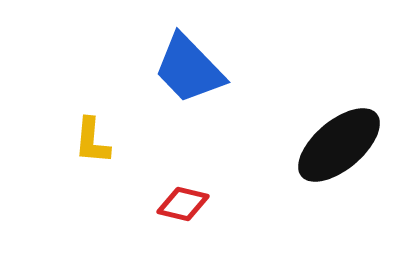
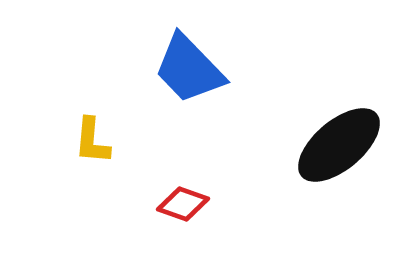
red diamond: rotated 6 degrees clockwise
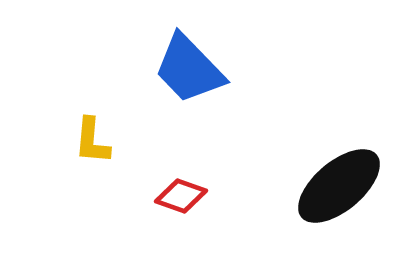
black ellipse: moved 41 px down
red diamond: moved 2 px left, 8 px up
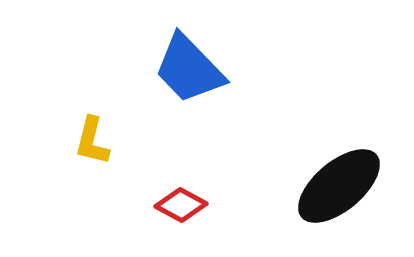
yellow L-shape: rotated 9 degrees clockwise
red diamond: moved 9 px down; rotated 9 degrees clockwise
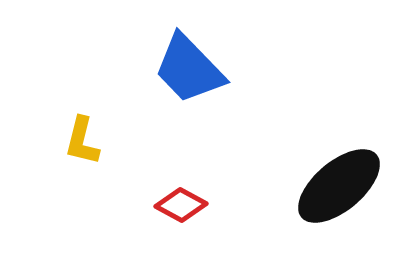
yellow L-shape: moved 10 px left
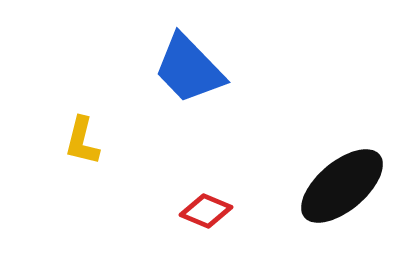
black ellipse: moved 3 px right
red diamond: moved 25 px right, 6 px down; rotated 6 degrees counterclockwise
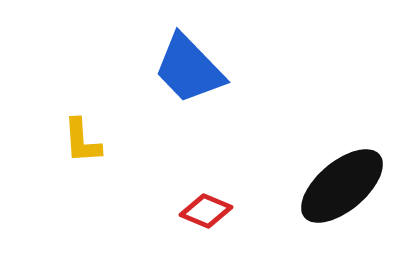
yellow L-shape: rotated 18 degrees counterclockwise
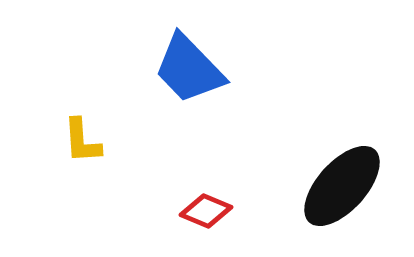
black ellipse: rotated 8 degrees counterclockwise
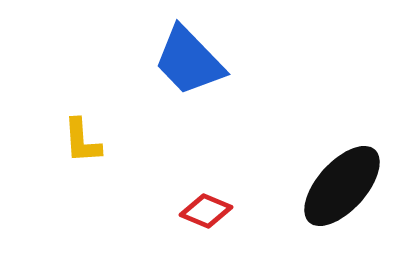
blue trapezoid: moved 8 px up
